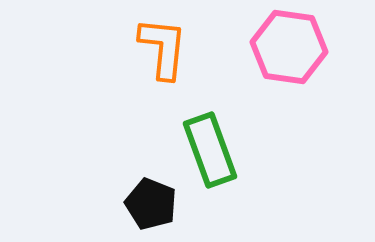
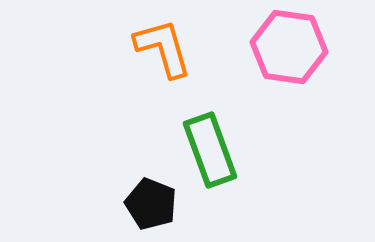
orange L-shape: rotated 22 degrees counterclockwise
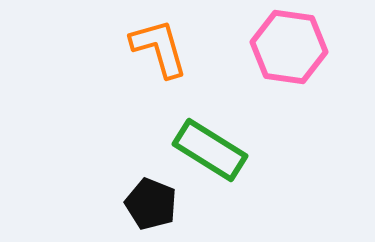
orange L-shape: moved 4 px left
green rectangle: rotated 38 degrees counterclockwise
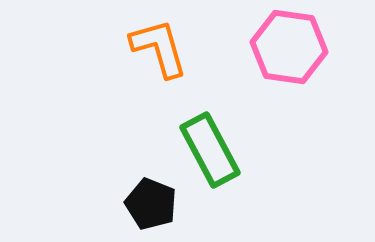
green rectangle: rotated 30 degrees clockwise
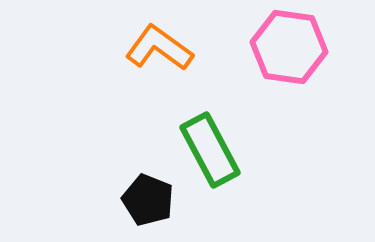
orange L-shape: rotated 38 degrees counterclockwise
black pentagon: moved 3 px left, 4 px up
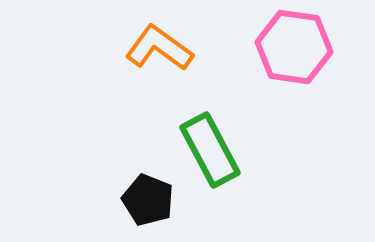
pink hexagon: moved 5 px right
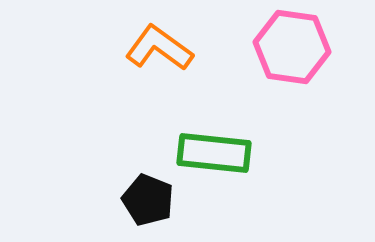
pink hexagon: moved 2 px left
green rectangle: moved 4 px right, 3 px down; rotated 56 degrees counterclockwise
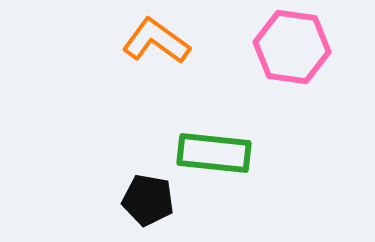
orange L-shape: moved 3 px left, 7 px up
black pentagon: rotated 12 degrees counterclockwise
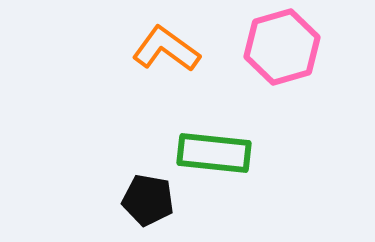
orange L-shape: moved 10 px right, 8 px down
pink hexagon: moved 10 px left; rotated 24 degrees counterclockwise
